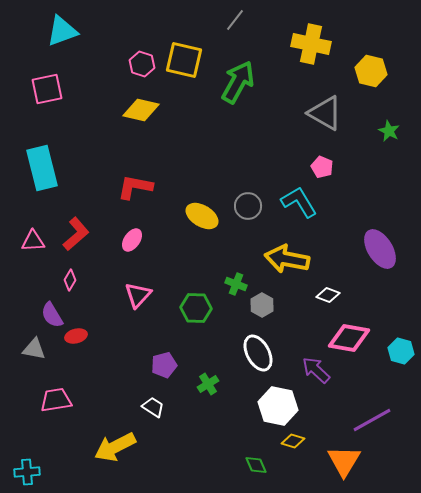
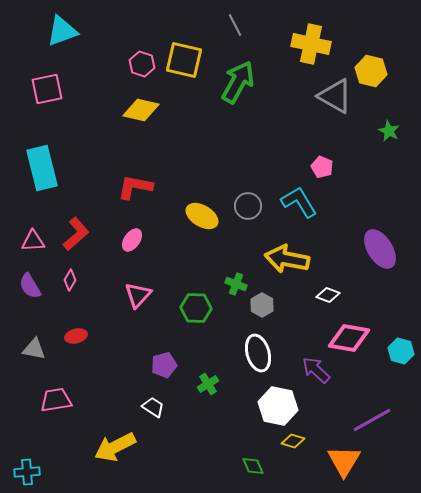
gray line at (235, 20): moved 5 px down; rotated 65 degrees counterclockwise
gray triangle at (325, 113): moved 10 px right, 17 px up
purple semicircle at (52, 315): moved 22 px left, 29 px up
white ellipse at (258, 353): rotated 12 degrees clockwise
green diamond at (256, 465): moved 3 px left, 1 px down
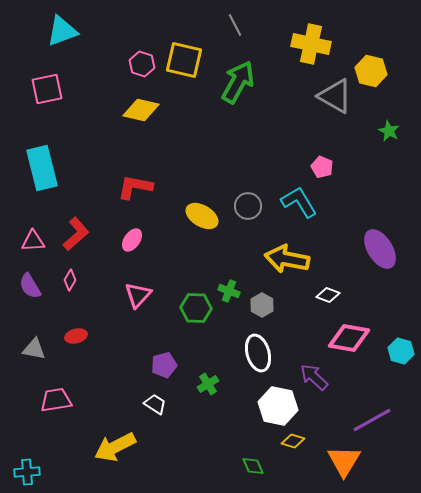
green cross at (236, 284): moved 7 px left, 7 px down
purple arrow at (316, 370): moved 2 px left, 7 px down
white trapezoid at (153, 407): moved 2 px right, 3 px up
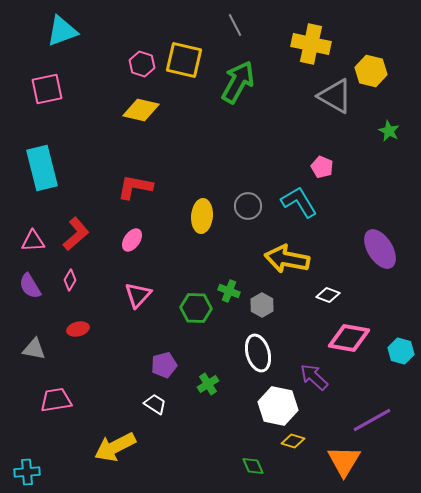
yellow ellipse at (202, 216): rotated 64 degrees clockwise
red ellipse at (76, 336): moved 2 px right, 7 px up
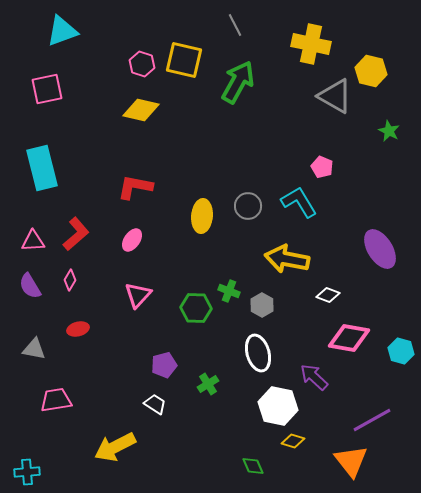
orange triangle at (344, 461): moved 7 px right; rotated 9 degrees counterclockwise
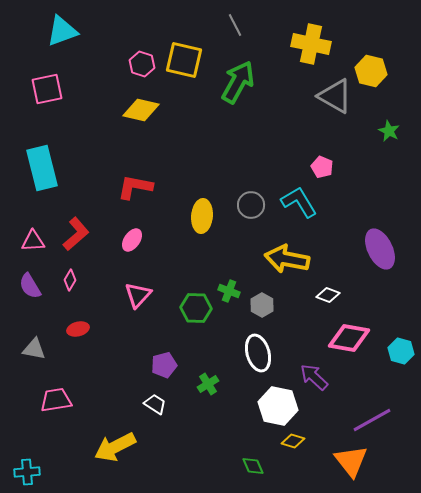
gray circle at (248, 206): moved 3 px right, 1 px up
purple ellipse at (380, 249): rotated 6 degrees clockwise
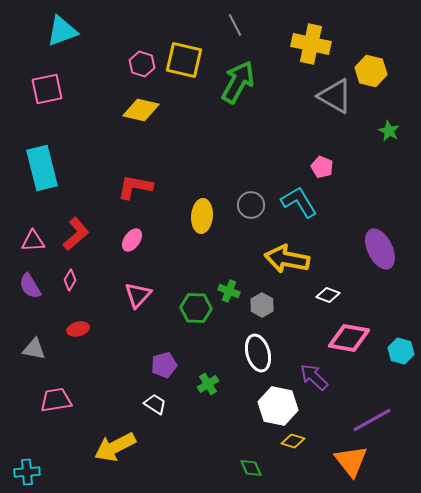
green diamond at (253, 466): moved 2 px left, 2 px down
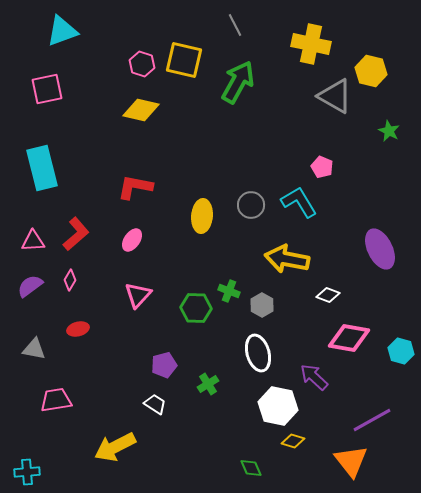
purple semicircle at (30, 286): rotated 84 degrees clockwise
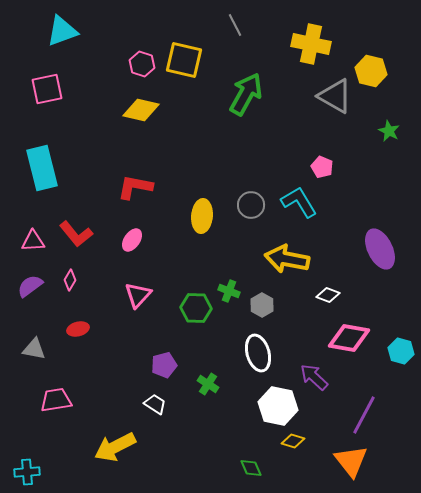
green arrow at (238, 82): moved 8 px right, 12 px down
red L-shape at (76, 234): rotated 92 degrees clockwise
green cross at (208, 384): rotated 25 degrees counterclockwise
purple line at (372, 420): moved 8 px left, 5 px up; rotated 33 degrees counterclockwise
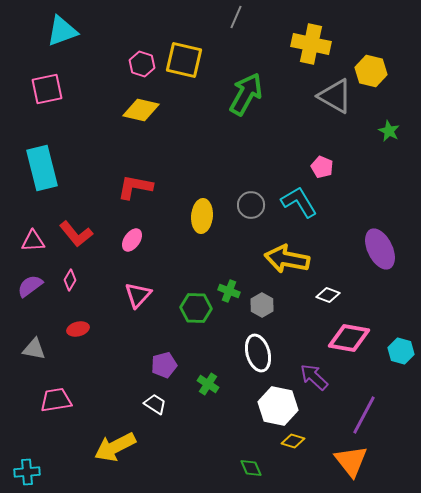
gray line at (235, 25): moved 1 px right, 8 px up; rotated 50 degrees clockwise
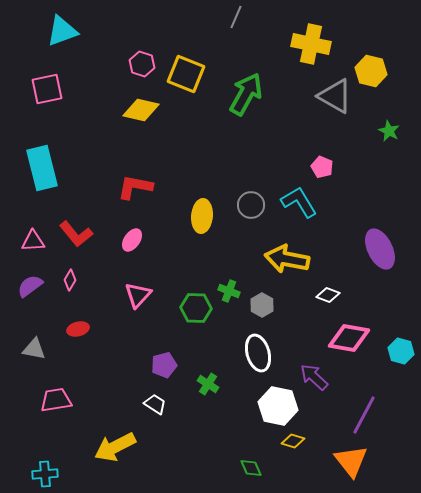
yellow square at (184, 60): moved 2 px right, 14 px down; rotated 9 degrees clockwise
cyan cross at (27, 472): moved 18 px right, 2 px down
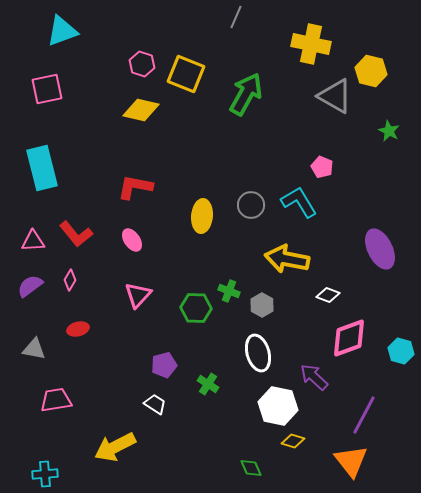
pink ellipse at (132, 240): rotated 70 degrees counterclockwise
pink diamond at (349, 338): rotated 30 degrees counterclockwise
